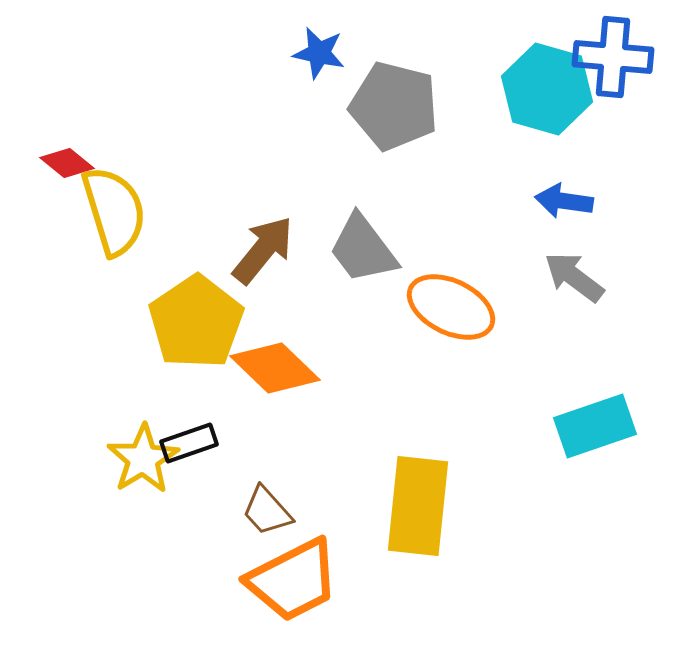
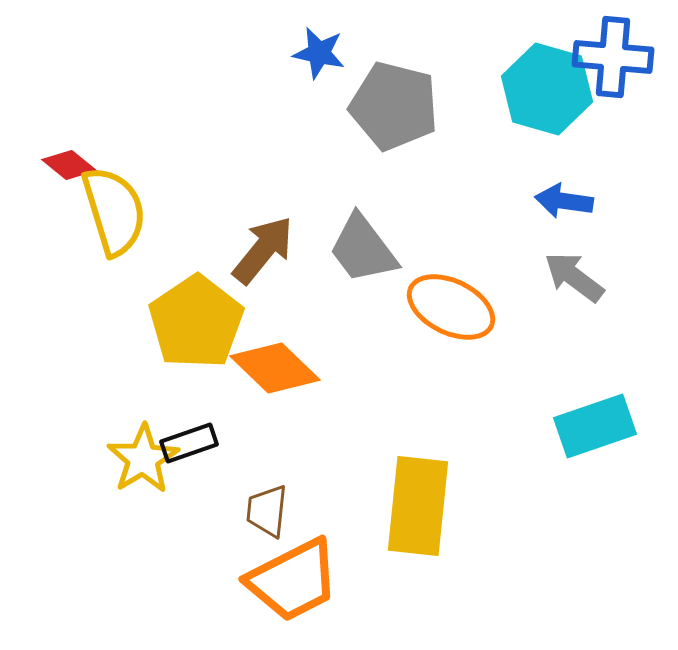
red diamond: moved 2 px right, 2 px down
brown trapezoid: rotated 48 degrees clockwise
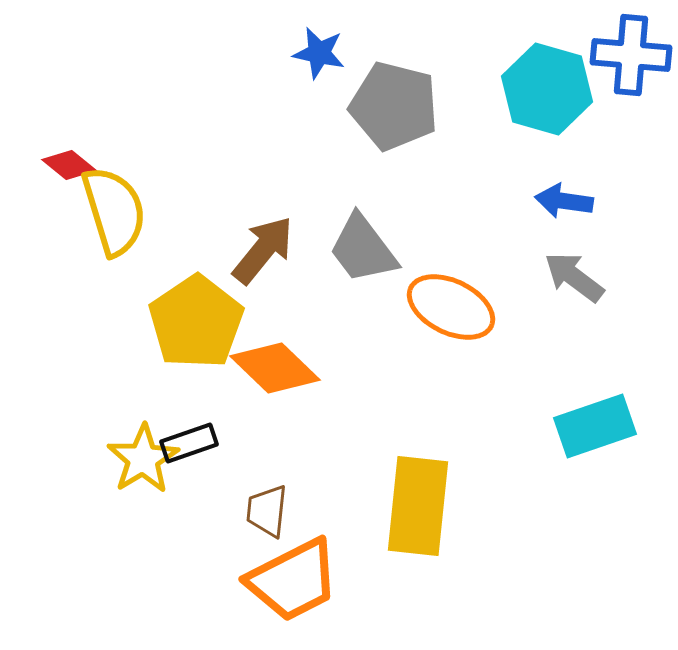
blue cross: moved 18 px right, 2 px up
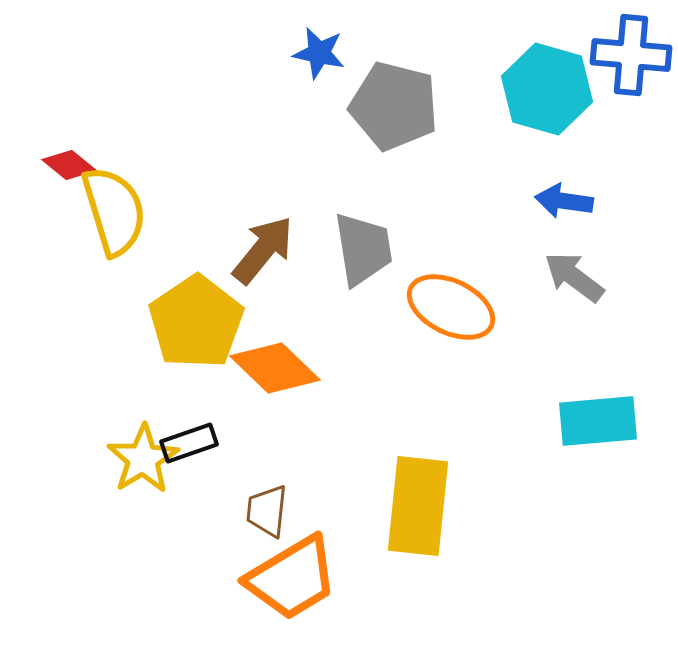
gray trapezoid: rotated 152 degrees counterclockwise
cyan rectangle: moved 3 px right, 5 px up; rotated 14 degrees clockwise
orange trapezoid: moved 1 px left, 2 px up; rotated 4 degrees counterclockwise
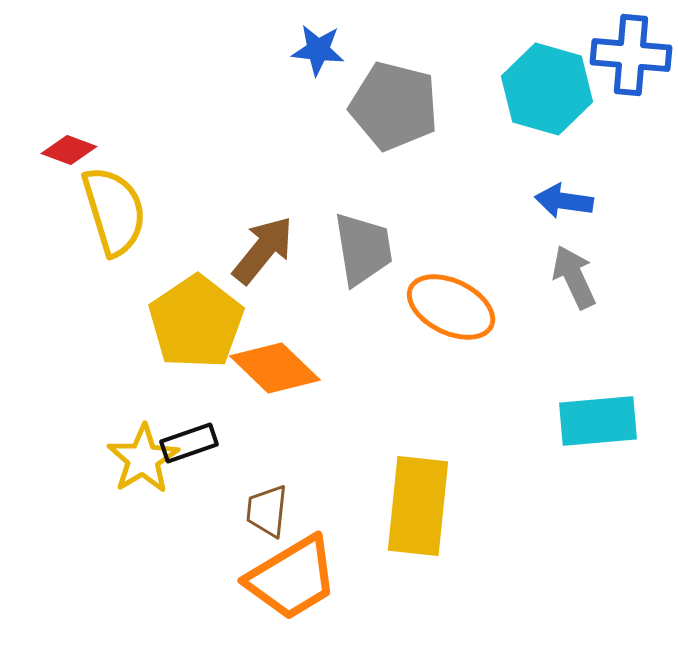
blue star: moved 1 px left, 3 px up; rotated 6 degrees counterclockwise
red diamond: moved 15 px up; rotated 18 degrees counterclockwise
gray arrow: rotated 28 degrees clockwise
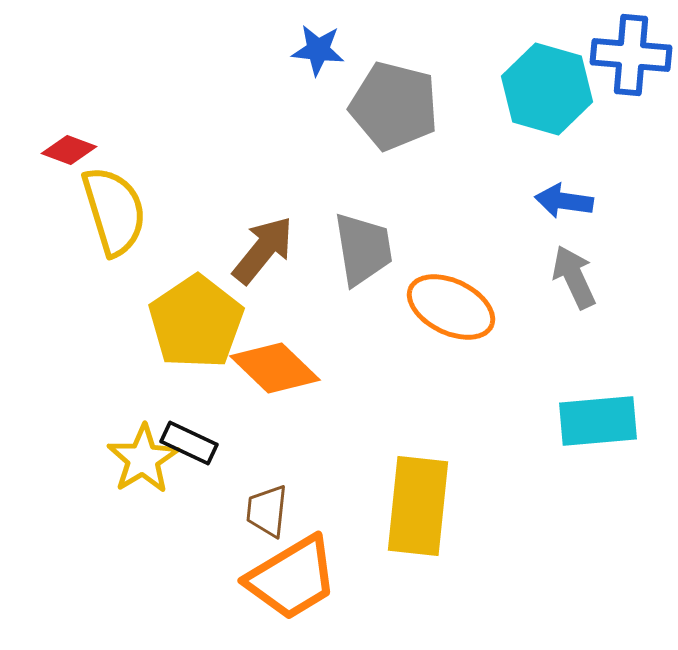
black rectangle: rotated 44 degrees clockwise
